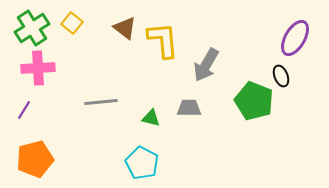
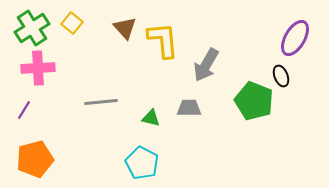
brown triangle: rotated 10 degrees clockwise
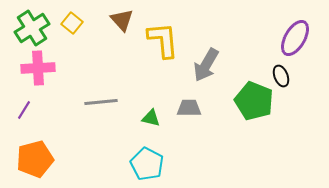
brown triangle: moved 3 px left, 8 px up
cyan pentagon: moved 5 px right, 1 px down
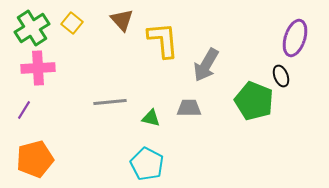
purple ellipse: rotated 12 degrees counterclockwise
gray line: moved 9 px right
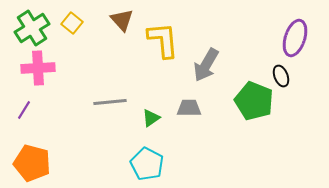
green triangle: rotated 48 degrees counterclockwise
orange pentagon: moved 3 px left, 4 px down; rotated 30 degrees clockwise
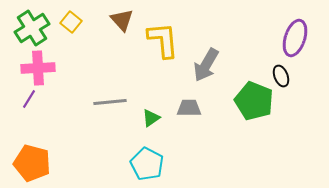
yellow square: moved 1 px left, 1 px up
purple line: moved 5 px right, 11 px up
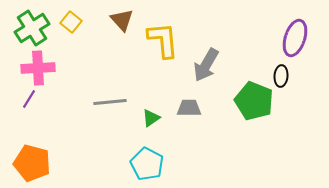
black ellipse: rotated 25 degrees clockwise
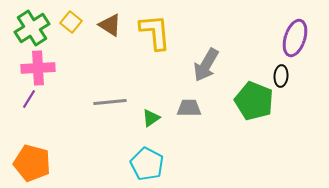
brown triangle: moved 12 px left, 5 px down; rotated 15 degrees counterclockwise
yellow L-shape: moved 8 px left, 8 px up
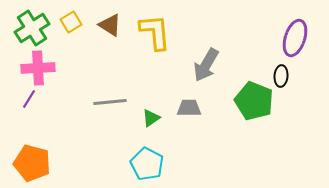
yellow square: rotated 20 degrees clockwise
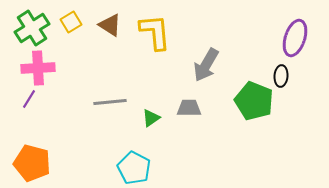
cyan pentagon: moved 13 px left, 4 px down
